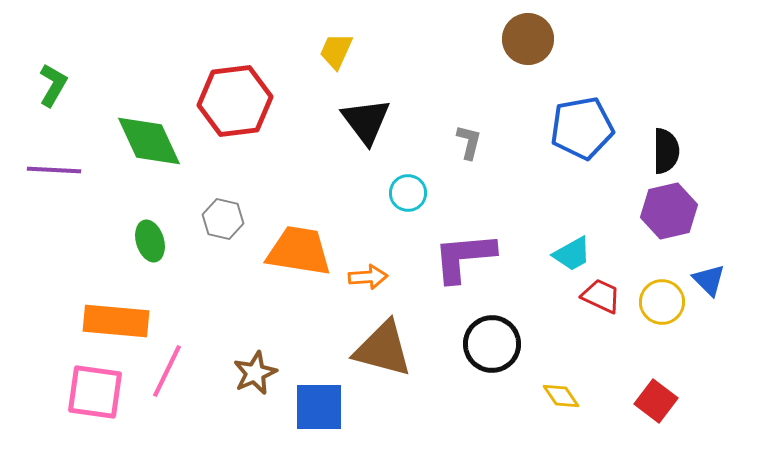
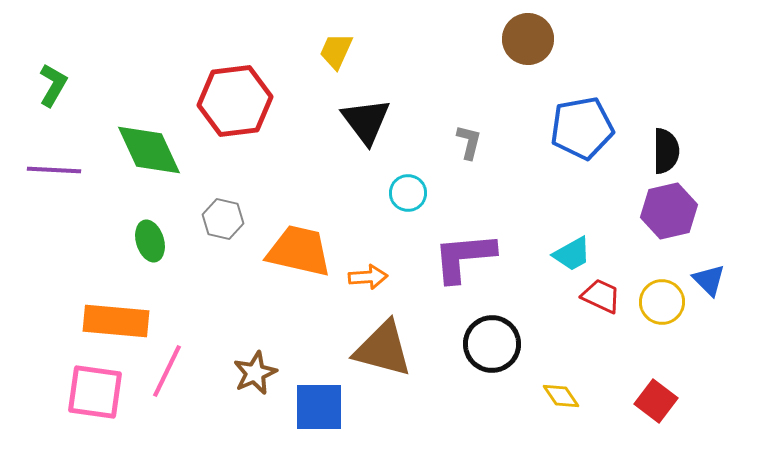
green diamond: moved 9 px down
orange trapezoid: rotated 4 degrees clockwise
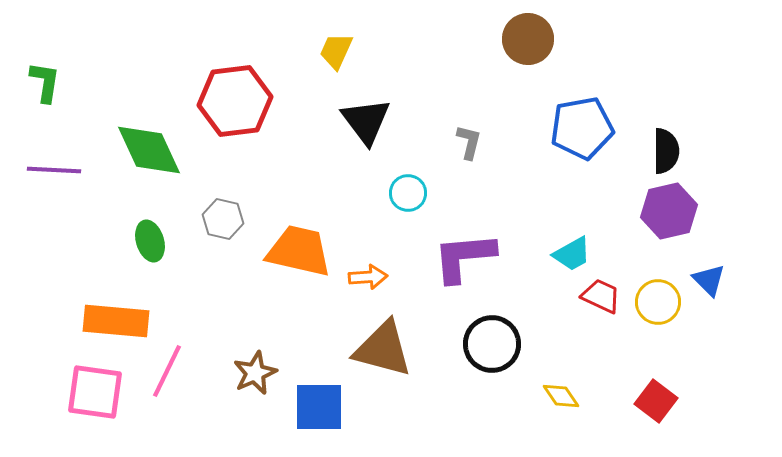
green L-shape: moved 8 px left, 3 px up; rotated 21 degrees counterclockwise
yellow circle: moved 4 px left
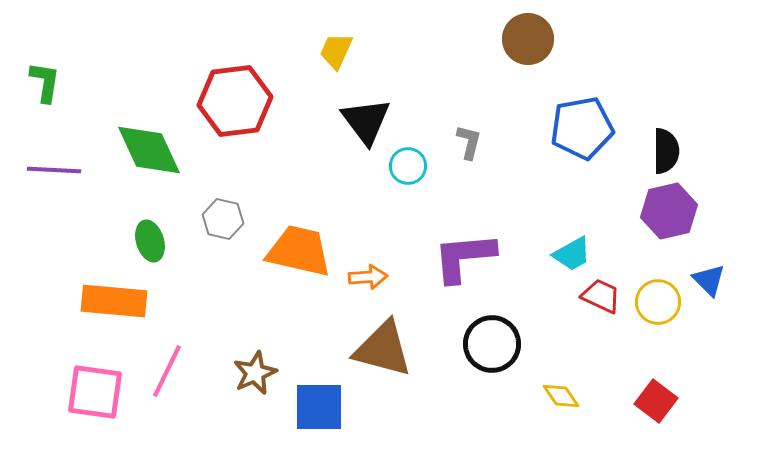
cyan circle: moved 27 px up
orange rectangle: moved 2 px left, 20 px up
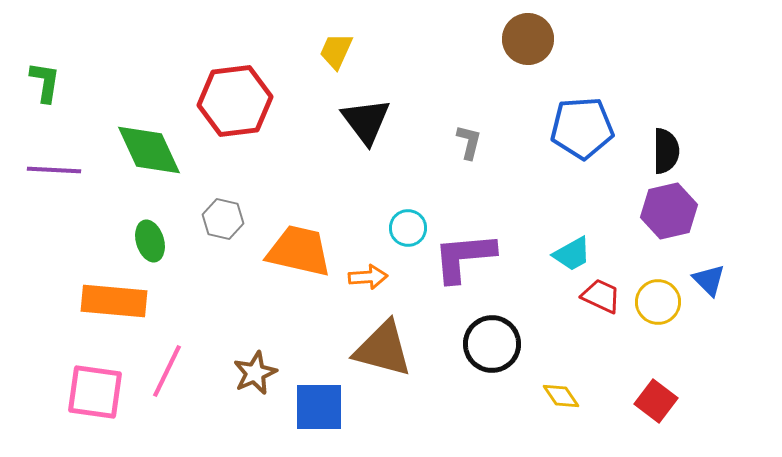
blue pentagon: rotated 6 degrees clockwise
cyan circle: moved 62 px down
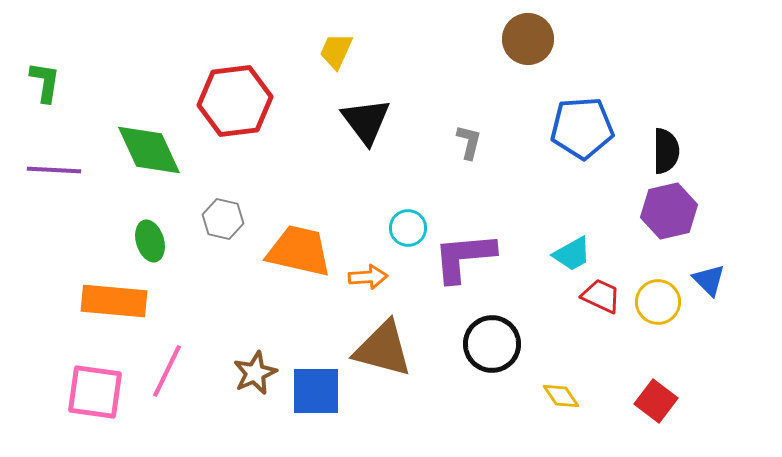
blue square: moved 3 px left, 16 px up
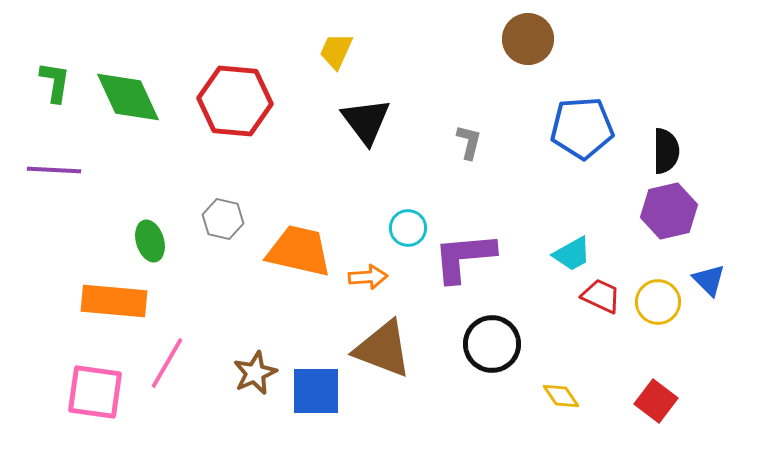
green L-shape: moved 10 px right
red hexagon: rotated 12 degrees clockwise
green diamond: moved 21 px left, 53 px up
brown triangle: rotated 6 degrees clockwise
pink line: moved 8 px up; rotated 4 degrees clockwise
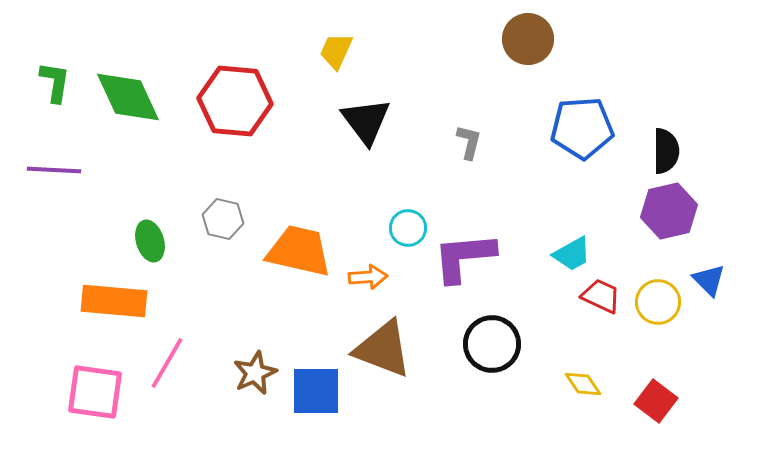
yellow diamond: moved 22 px right, 12 px up
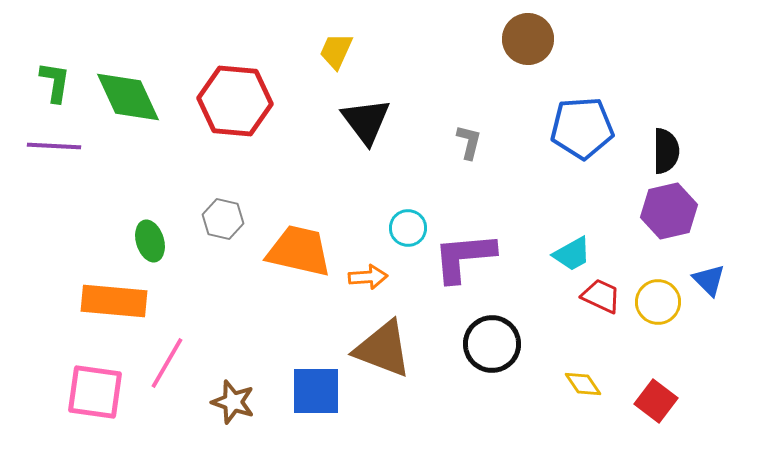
purple line: moved 24 px up
brown star: moved 22 px left, 29 px down; rotated 30 degrees counterclockwise
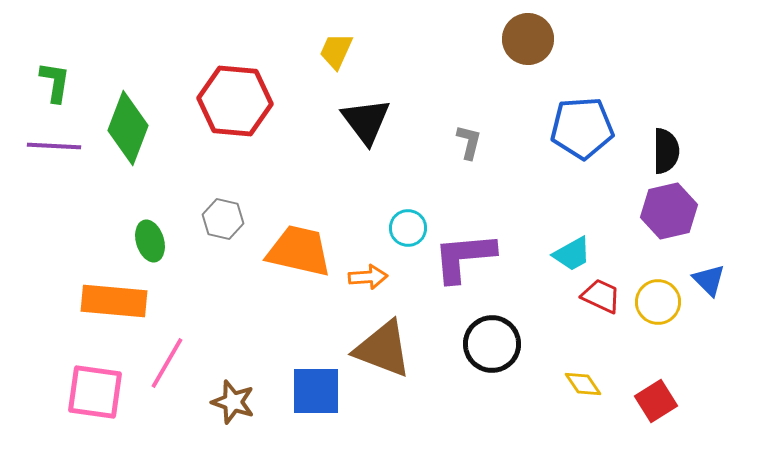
green diamond: moved 31 px down; rotated 46 degrees clockwise
red square: rotated 21 degrees clockwise
